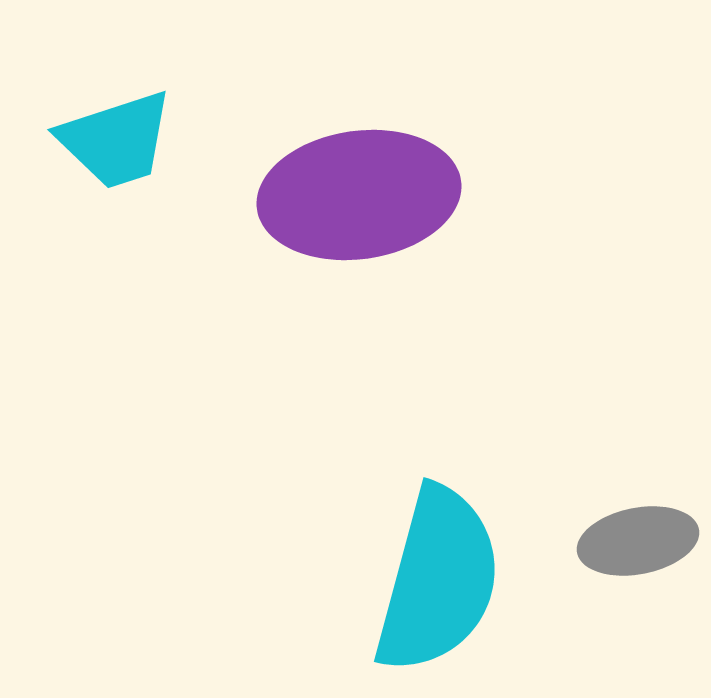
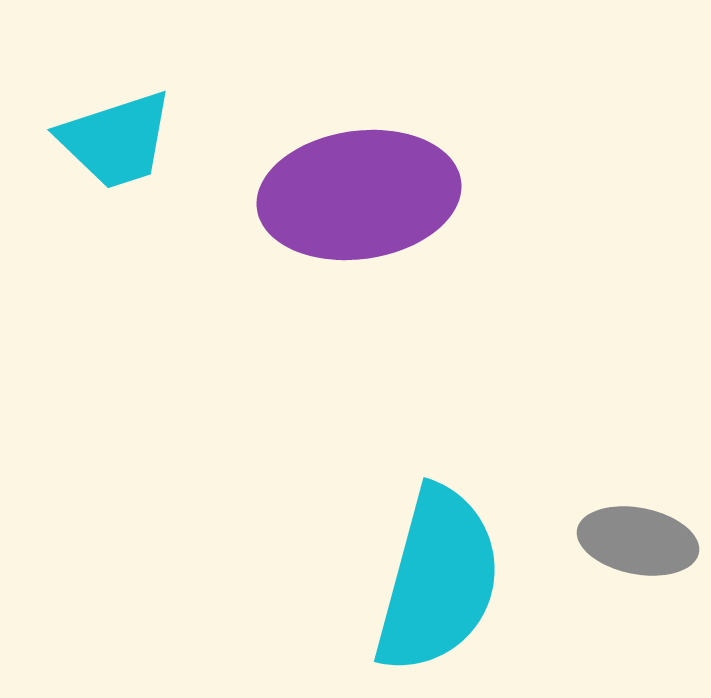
gray ellipse: rotated 22 degrees clockwise
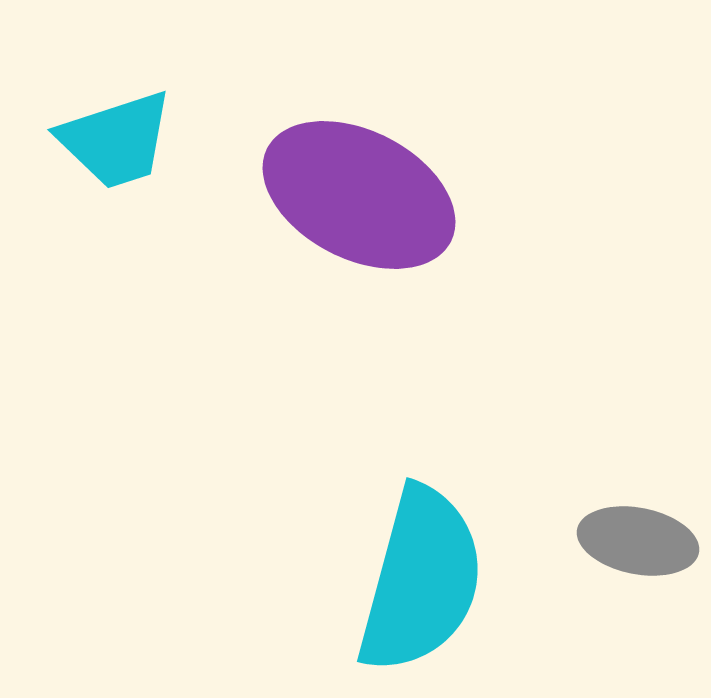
purple ellipse: rotated 35 degrees clockwise
cyan semicircle: moved 17 px left
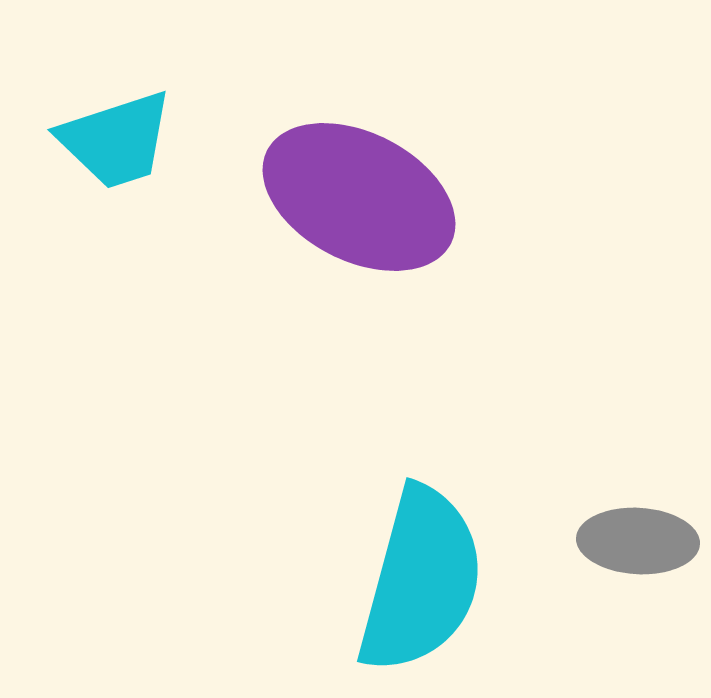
purple ellipse: moved 2 px down
gray ellipse: rotated 8 degrees counterclockwise
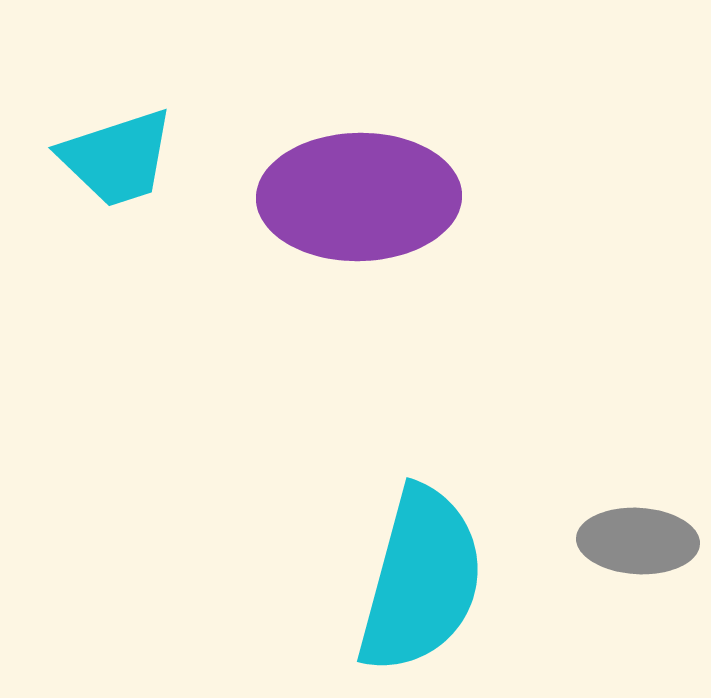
cyan trapezoid: moved 1 px right, 18 px down
purple ellipse: rotated 28 degrees counterclockwise
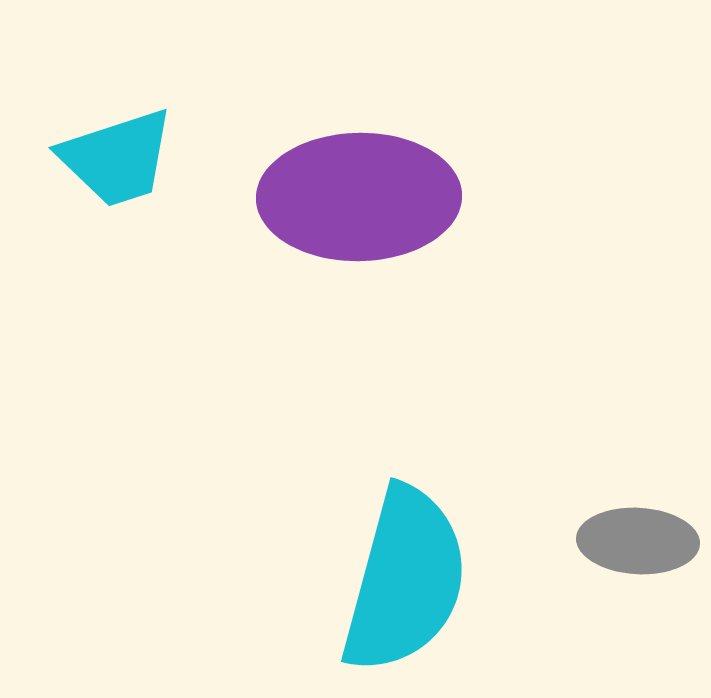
cyan semicircle: moved 16 px left
